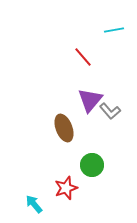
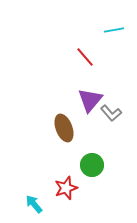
red line: moved 2 px right
gray L-shape: moved 1 px right, 2 px down
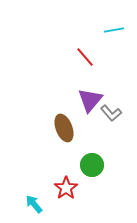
red star: rotated 15 degrees counterclockwise
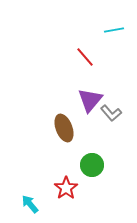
cyan arrow: moved 4 px left
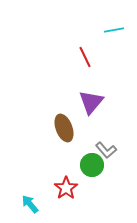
red line: rotated 15 degrees clockwise
purple triangle: moved 1 px right, 2 px down
gray L-shape: moved 5 px left, 37 px down
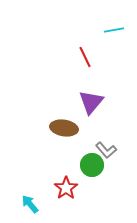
brown ellipse: rotated 60 degrees counterclockwise
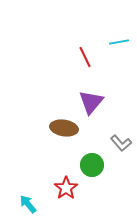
cyan line: moved 5 px right, 12 px down
gray L-shape: moved 15 px right, 7 px up
cyan arrow: moved 2 px left
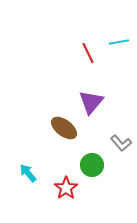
red line: moved 3 px right, 4 px up
brown ellipse: rotated 28 degrees clockwise
cyan arrow: moved 31 px up
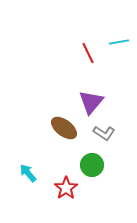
gray L-shape: moved 17 px left, 10 px up; rotated 15 degrees counterclockwise
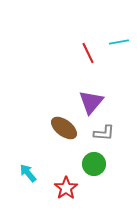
gray L-shape: rotated 30 degrees counterclockwise
green circle: moved 2 px right, 1 px up
